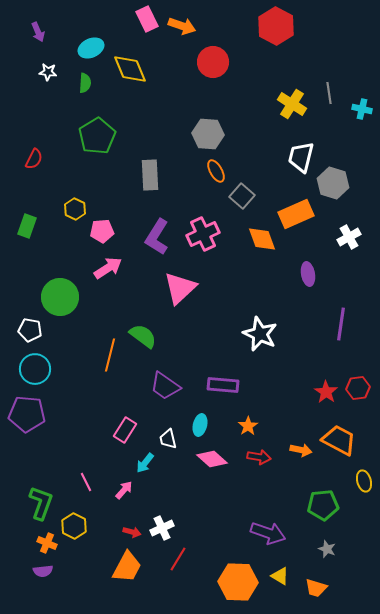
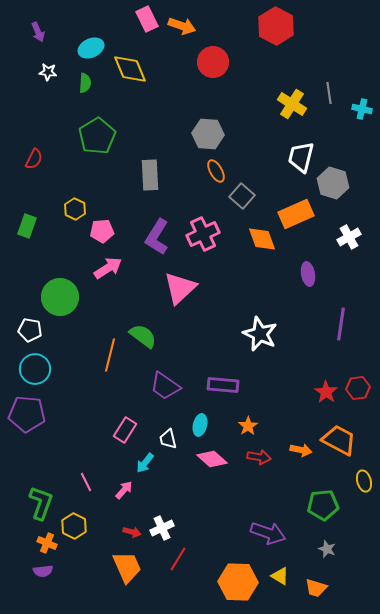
orange trapezoid at (127, 567): rotated 52 degrees counterclockwise
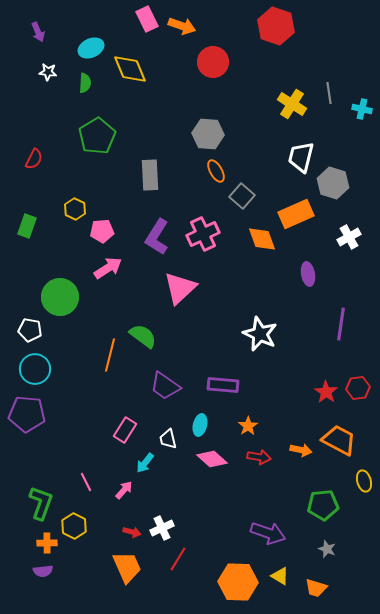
red hexagon at (276, 26): rotated 9 degrees counterclockwise
orange cross at (47, 543): rotated 24 degrees counterclockwise
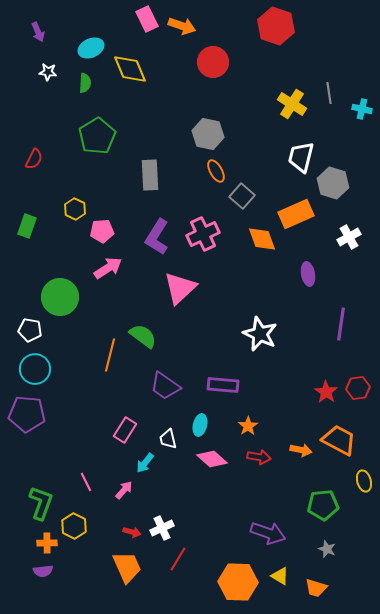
gray hexagon at (208, 134): rotated 8 degrees clockwise
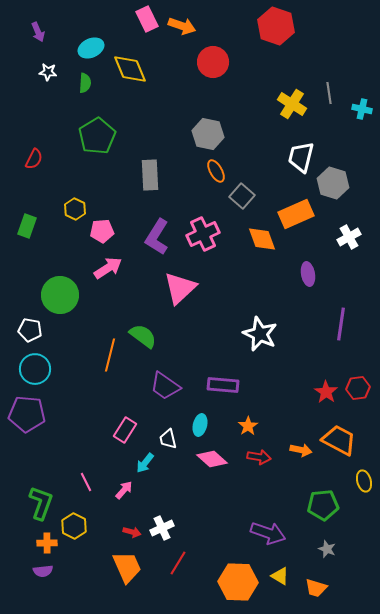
green circle at (60, 297): moved 2 px up
red line at (178, 559): moved 4 px down
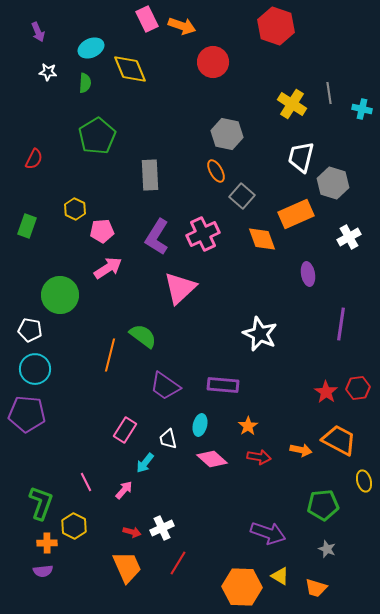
gray hexagon at (208, 134): moved 19 px right
orange hexagon at (238, 582): moved 4 px right, 5 px down
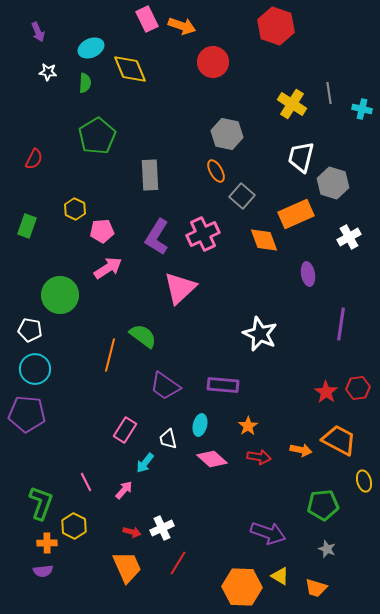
orange diamond at (262, 239): moved 2 px right, 1 px down
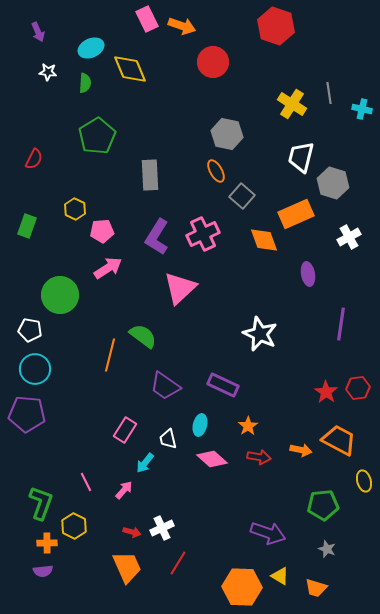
purple rectangle at (223, 385): rotated 20 degrees clockwise
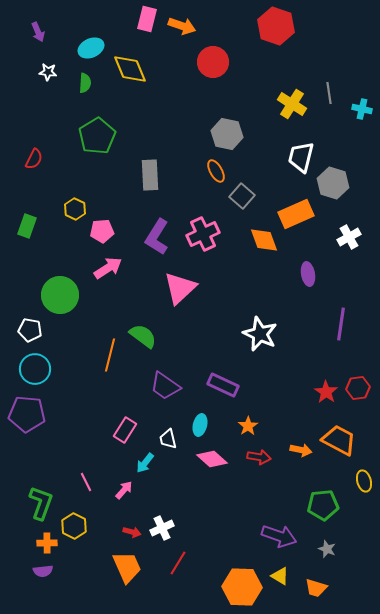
pink rectangle at (147, 19): rotated 40 degrees clockwise
purple arrow at (268, 533): moved 11 px right, 3 px down
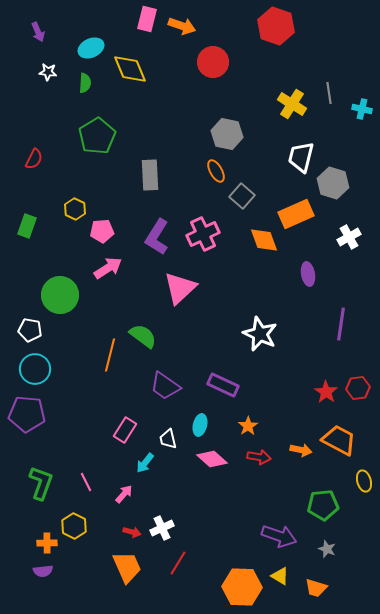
pink arrow at (124, 490): moved 4 px down
green L-shape at (41, 503): moved 20 px up
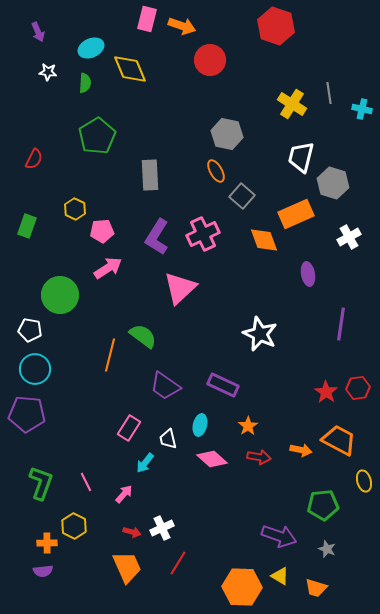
red circle at (213, 62): moved 3 px left, 2 px up
pink rectangle at (125, 430): moved 4 px right, 2 px up
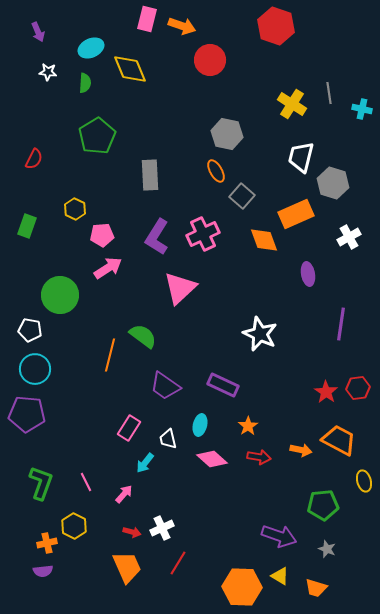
pink pentagon at (102, 231): moved 4 px down
orange cross at (47, 543): rotated 12 degrees counterclockwise
